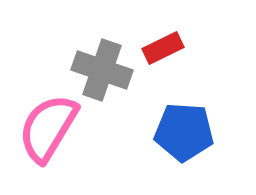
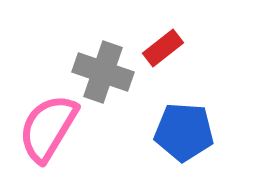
red rectangle: rotated 12 degrees counterclockwise
gray cross: moved 1 px right, 2 px down
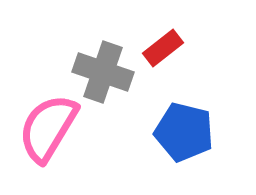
blue pentagon: rotated 10 degrees clockwise
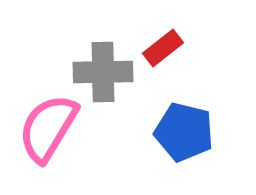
gray cross: rotated 20 degrees counterclockwise
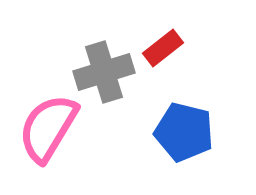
gray cross: moved 1 px right; rotated 16 degrees counterclockwise
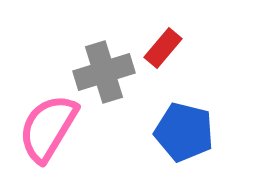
red rectangle: rotated 12 degrees counterclockwise
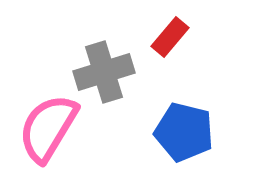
red rectangle: moved 7 px right, 11 px up
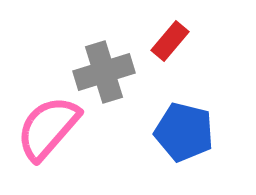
red rectangle: moved 4 px down
pink semicircle: rotated 10 degrees clockwise
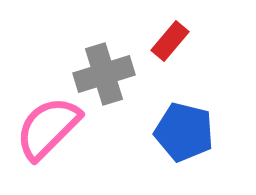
gray cross: moved 2 px down
pink semicircle: rotated 4 degrees clockwise
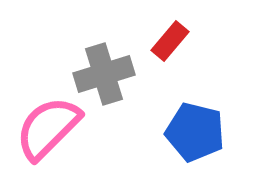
blue pentagon: moved 11 px right
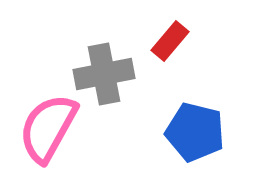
gray cross: rotated 6 degrees clockwise
pink semicircle: rotated 16 degrees counterclockwise
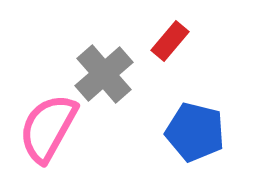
gray cross: rotated 30 degrees counterclockwise
